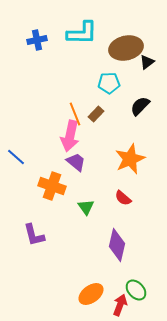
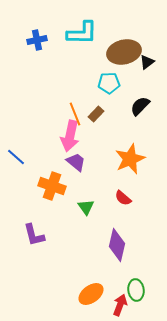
brown ellipse: moved 2 px left, 4 px down
green ellipse: rotated 35 degrees clockwise
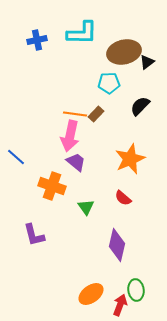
orange line: rotated 60 degrees counterclockwise
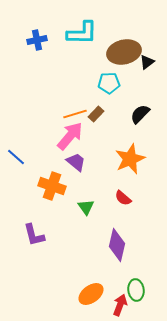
black semicircle: moved 8 px down
orange line: rotated 25 degrees counterclockwise
pink arrow: rotated 152 degrees counterclockwise
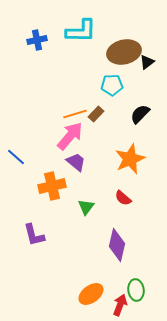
cyan L-shape: moved 1 px left, 2 px up
cyan pentagon: moved 3 px right, 2 px down
orange cross: rotated 32 degrees counterclockwise
green triangle: rotated 12 degrees clockwise
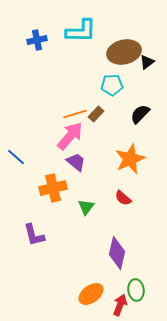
orange cross: moved 1 px right, 2 px down
purple diamond: moved 8 px down
